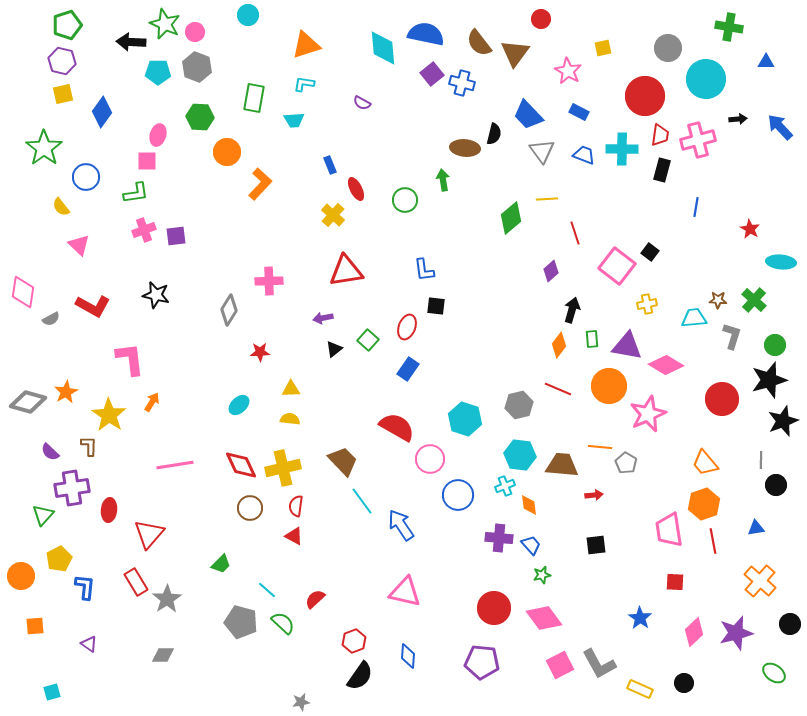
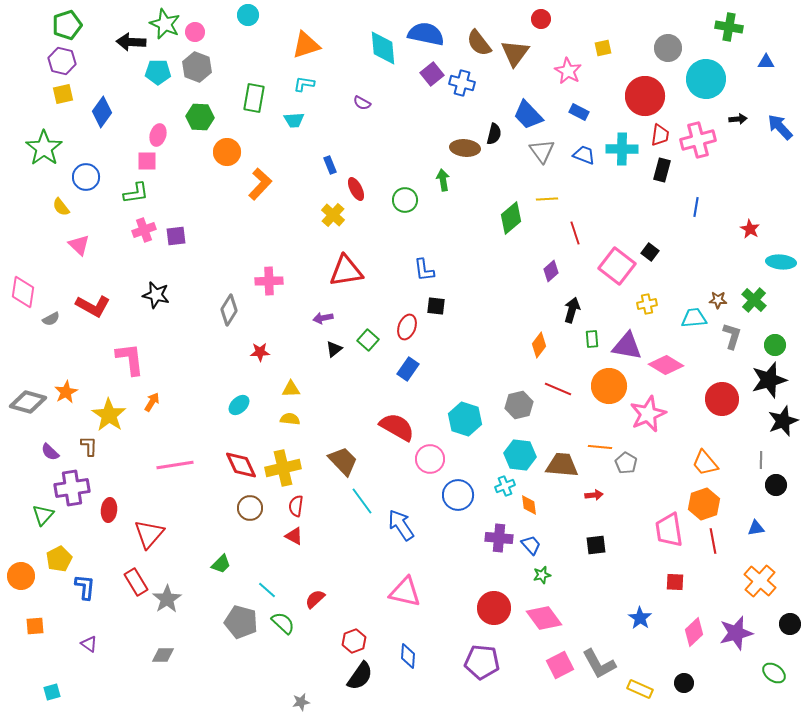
orange diamond at (559, 345): moved 20 px left
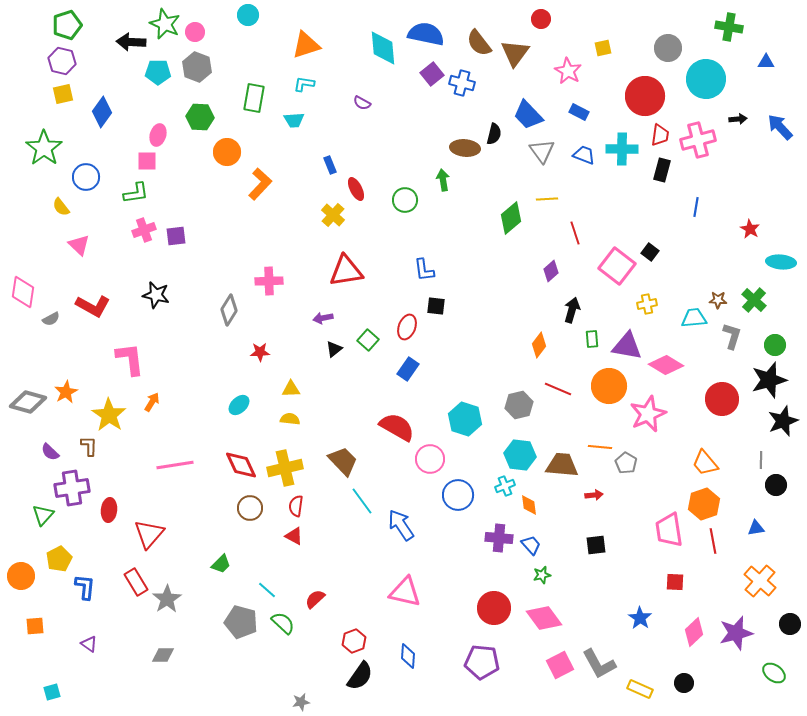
yellow cross at (283, 468): moved 2 px right
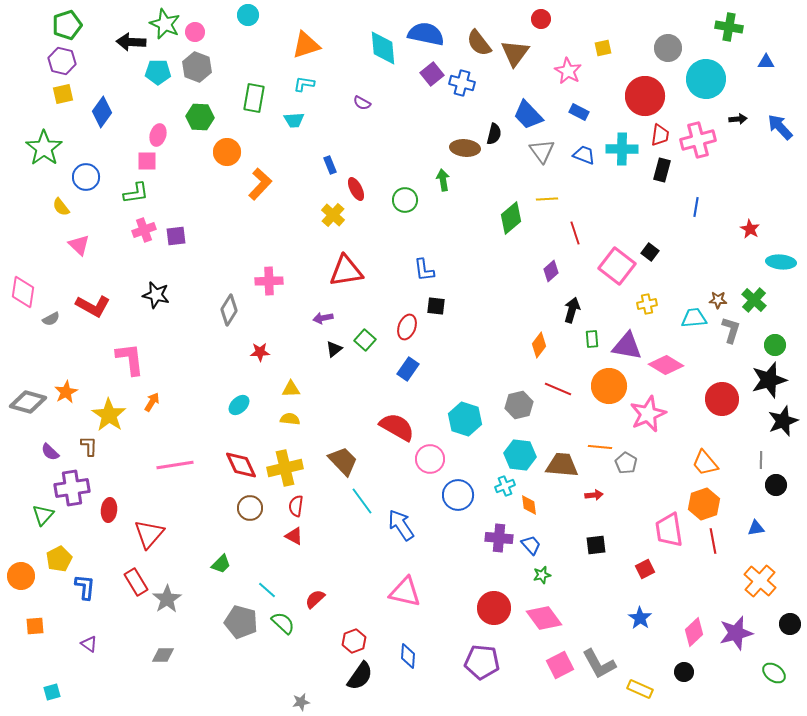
gray L-shape at (732, 336): moved 1 px left, 6 px up
green square at (368, 340): moved 3 px left
red square at (675, 582): moved 30 px left, 13 px up; rotated 30 degrees counterclockwise
black circle at (684, 683): moved 11 px up
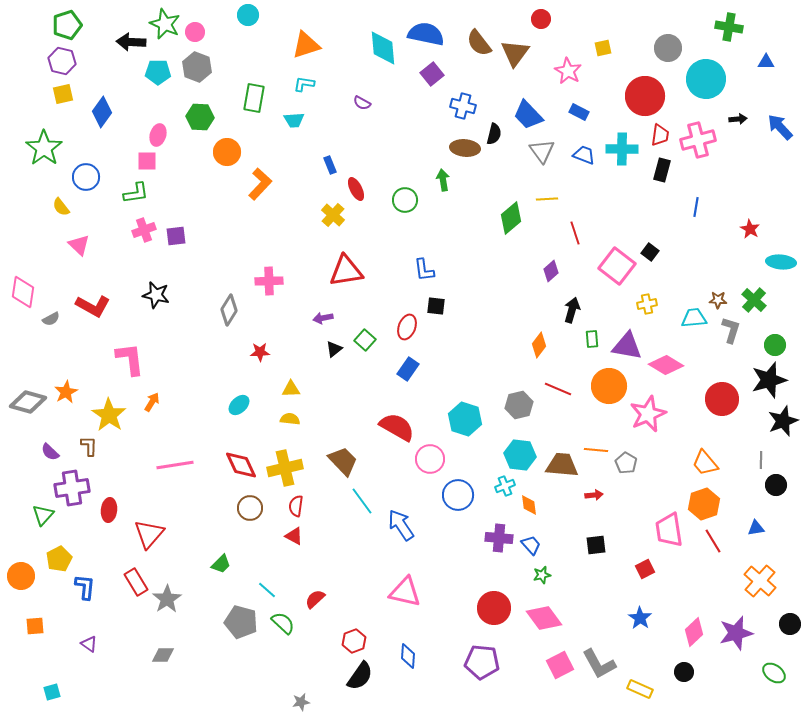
blue cross at (462, 83): moved 1 px right, 23 px down
orange line at (600, 447): moved 4 px left, 3 px down
red line at (713, 541): rotated 20 degrees counterclockwise
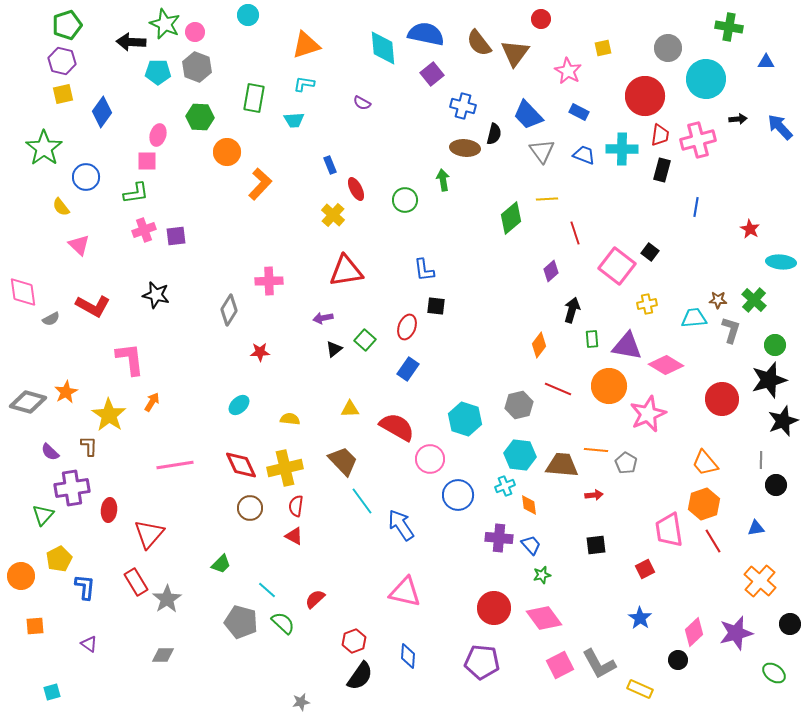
pink diamond at (23, 292): rotated 16 degrees counterclockwise
yellow triangle at (291, 389): moved 59 px right, 20 px down
black circle at (684, 672): moved 6 px left, 12 px up
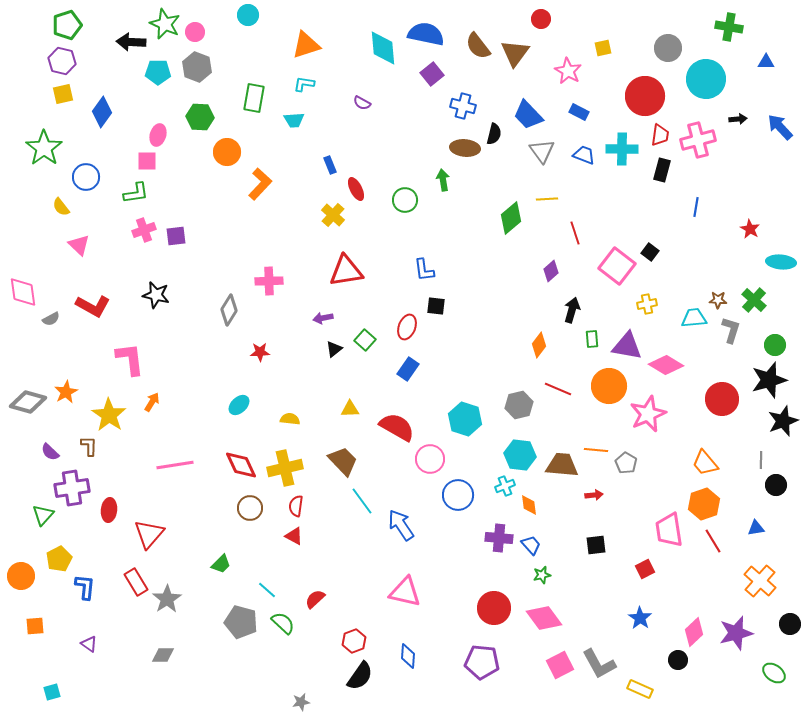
brown semicircle at (479, 43): moved 1 px left, 3 px down
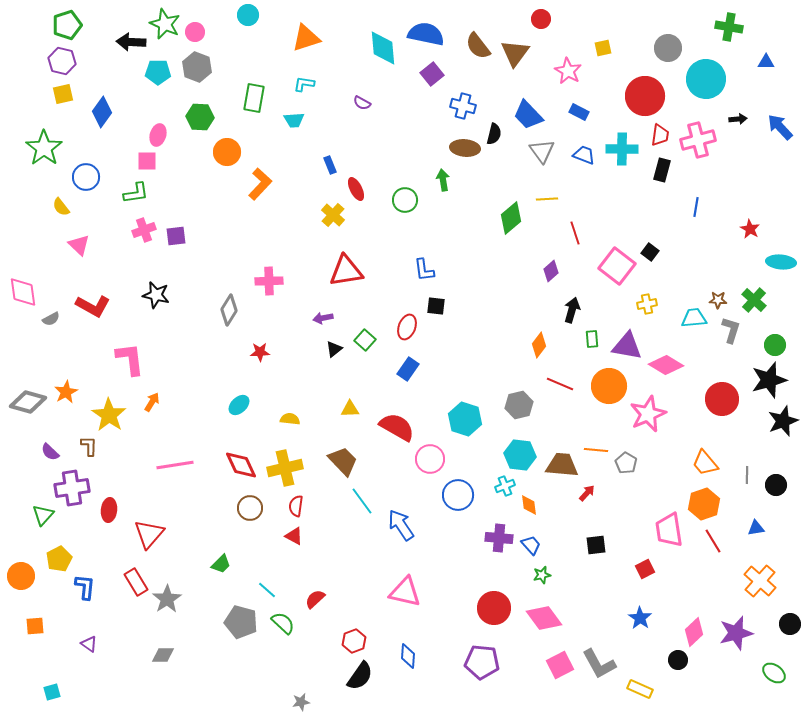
orange triangle at (306, 45): moved 7 px up
red line at (558, 389): moved 2 px right, 5 px up
gray line at (761, 460): moved 14 px left, 15 px down
red arrow at (594, 495): moved 7 px left, 2 px up; rotated 42 degrees counterclockwise
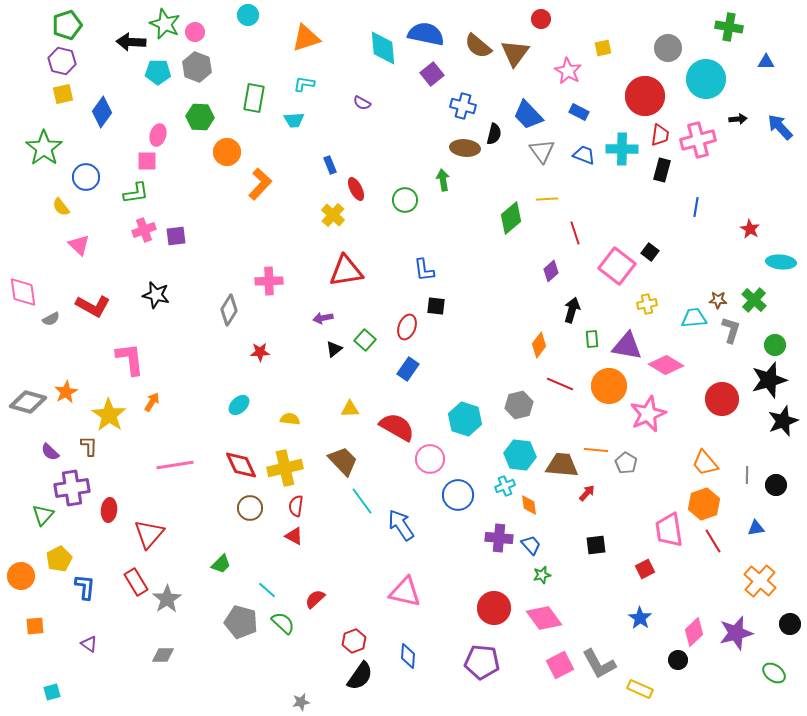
brown semicircle at (478, 46): rotated 12 degrees counterclockwise
